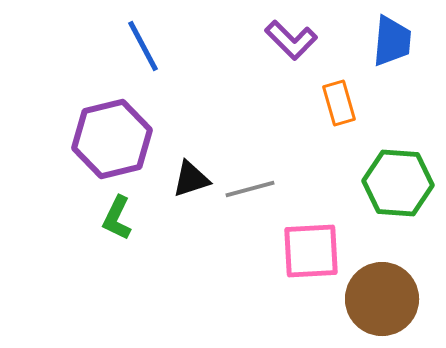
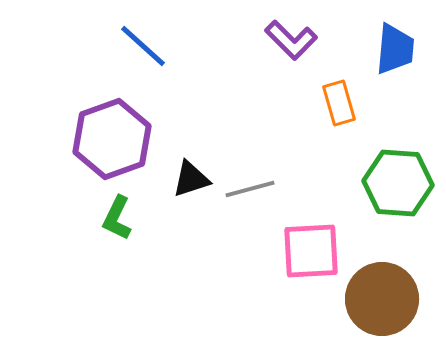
blue trapezoid: moved 3 px right, 8 px down
blue line: rotated 20 degrees counterclockwise
purple hexagon: rotated 6 degrees counterclockwise
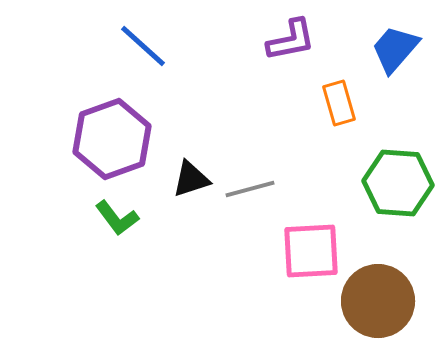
purple L-shape: rotated 56 degrees counterclockwise
blue trapezoid: rotated 144 degrees counterclockwise
green L-shape: rotated 63 degrees counterclockwise
brown circle: moved 4 px left, 2 px down
